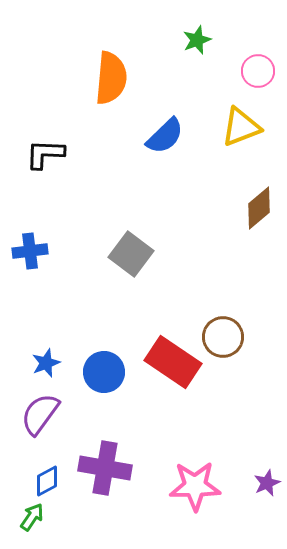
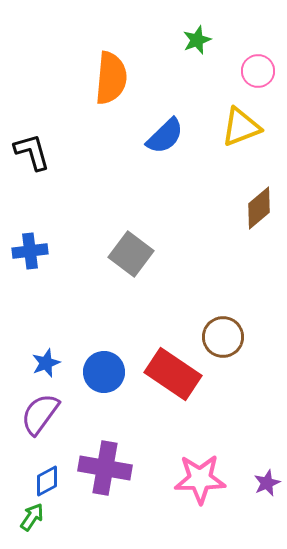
black L-shape: moved 13 px left, 2 px up; rotated 72 degrees clockwise
red rectangle: moved 12 px down
pink star: moved 5 px right, 7 px up
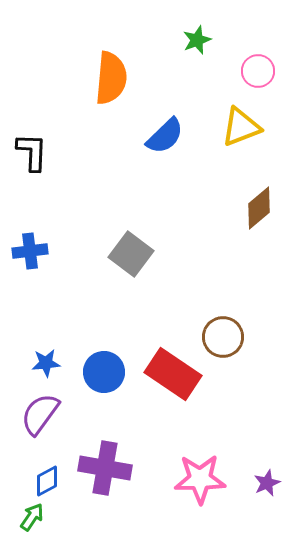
black L-shape: rotated 18 degrees clockwise
blue star: rotated 16 degrees clockwise
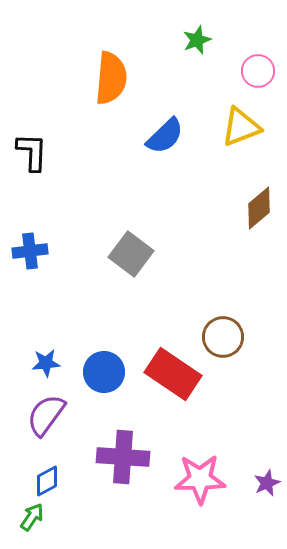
purple semicircle: moved 6 px right, 1 px down
purple cross: moved 18 px right, 11 px up; rotated 6 degrees counterclockwise
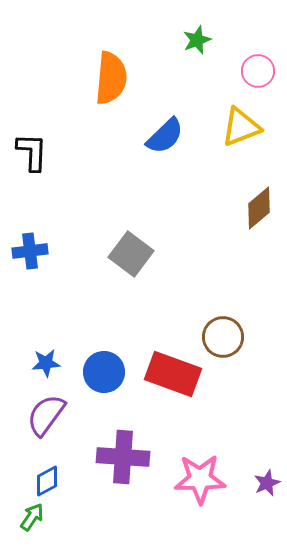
red rectangle: rotated 14 degrees counterclockwise
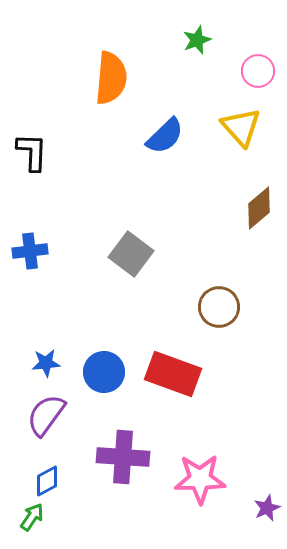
yellow triangle: rotated 51 degrees counterclockwise
brown circle: moved 4 px left, 30 px up
purple star: moved 25 px down
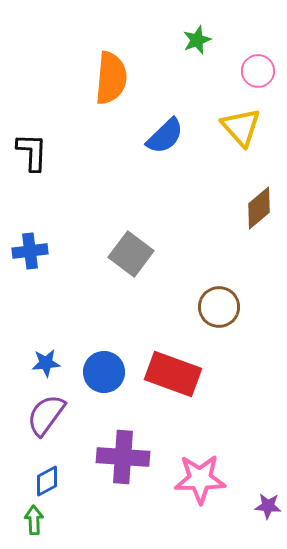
purple star: moved 1 px right, 2 px up; rotated 28 degrees clockwise
green arrow: moved 2 px right, 3 px down; rotated 36 degrees counterclockwise
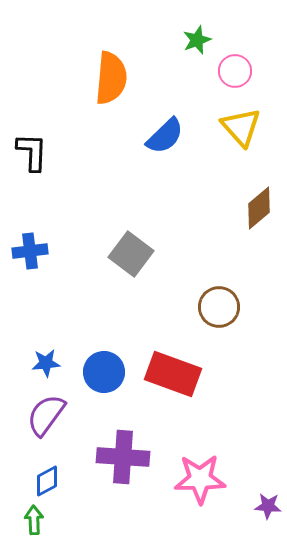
pink circle: moved 23 px left
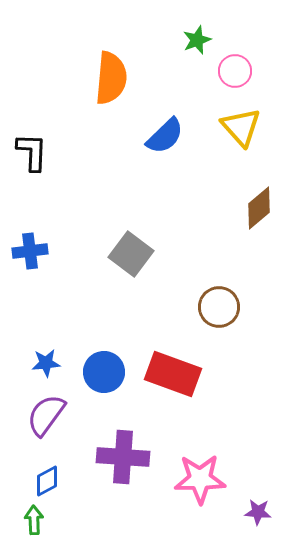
purple star: moved 10 px left, 6 px down
